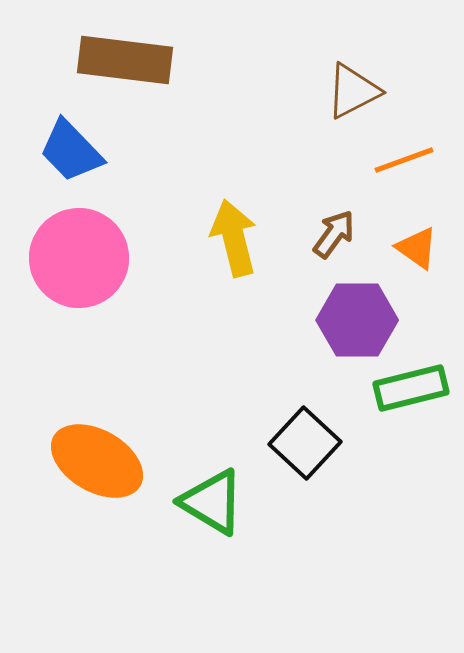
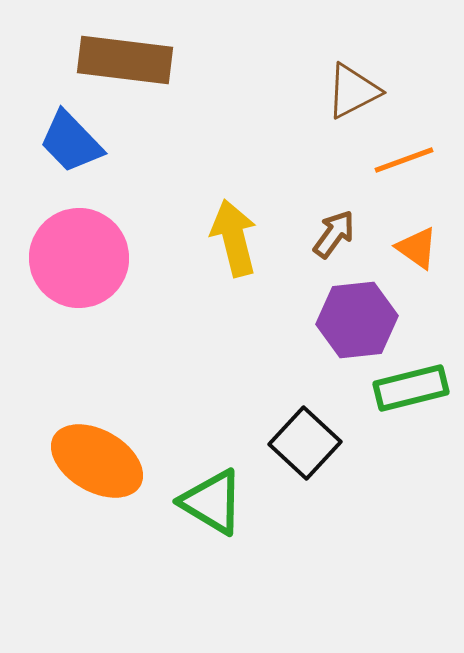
blue trapezoid: moved 9 px up
purple hexagon: rotated 6 degrees counterclockwise
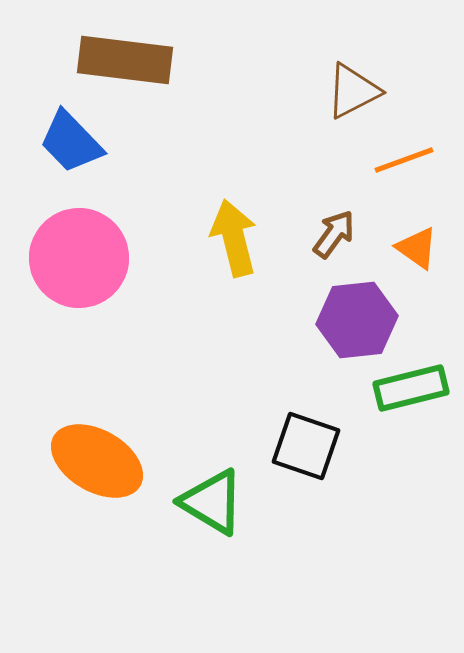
black square: moved 1 px right, 3 px down; rotated 24 degrees counterclockwise
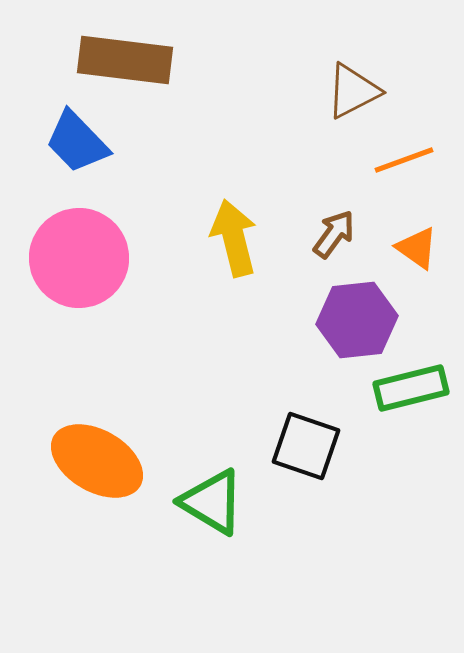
blue trapezoid: moved 6 px right
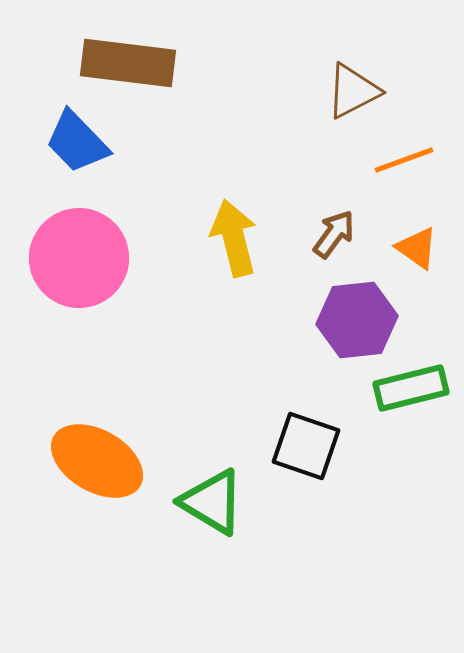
brown rectangle: moved 3 px right, 3 px down
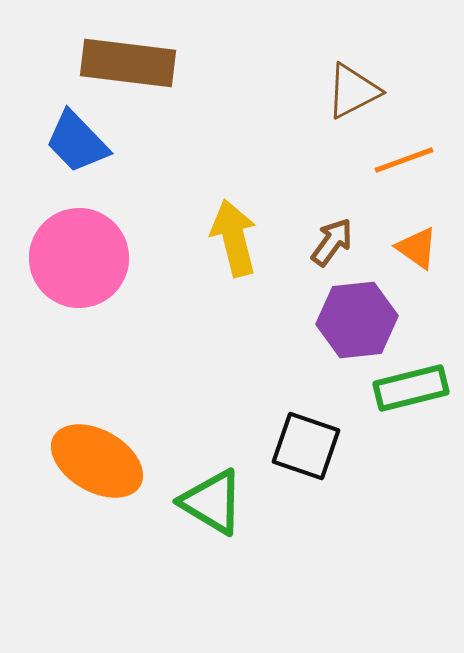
brown arrow: moved 2 px left, 8 px down
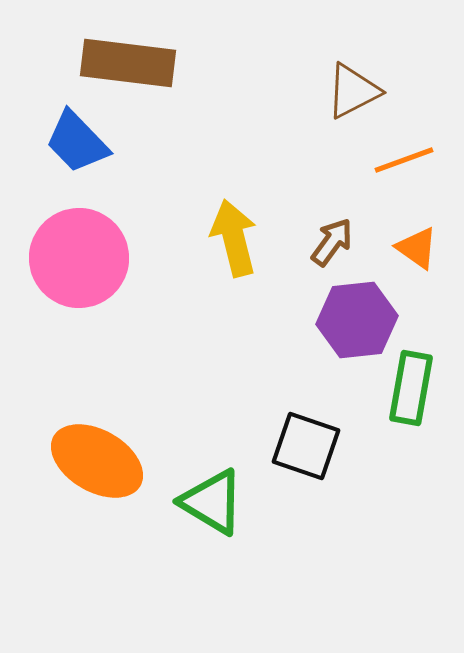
green rectangle: rotated 66 degrees counterclockwise
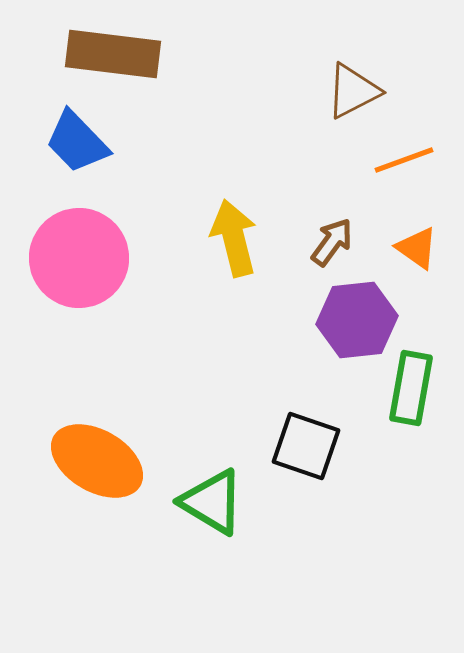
brown rectangle: moved 15 px left, 9 px up
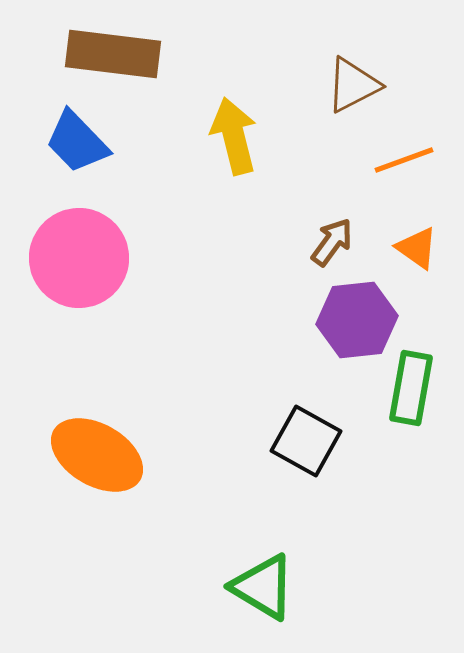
brown triangle: moved 6 px up
yellow arrow: moved 102 px up
black square: moved 5 px up; rotated 10 degrees clockwise
orange ellipse: moved 6 px up
green triangle: moved 51 px right, 85 px down
